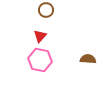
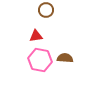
red triangle: moved 4 px left; rotated 40 degrees clockwise
brown semicircle: moved 23 px left, 1 px up
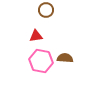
pink hexagon: moved 1 px right, 1 px down
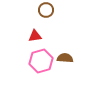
red triangle: moved 1 px left
pink hexagon: rotated 25 degrees counterclockwise
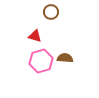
brown circle: moved 5 px right, 2 px down
red triangle: rotated 24 degrees clockwise
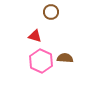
pink hexagon: rotated 20 degrees counterclockwise
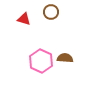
red triangle: moved 11 px left, 17 px up
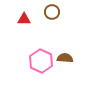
brown circle: moved 1 px right
red triangle: rotated 16 degrees counterclockwise
